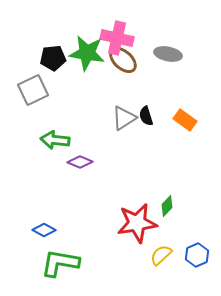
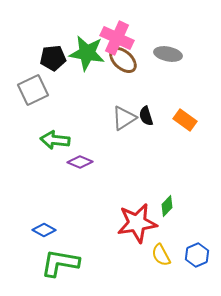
pink cross: rotated 12 degrees clockwise
yellow semicircle: rotated 75 degrees counterclockwise
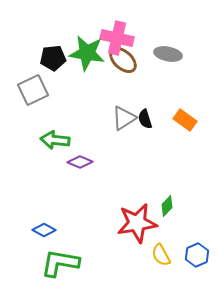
pink cross: rotated 12 degrees counterclockwise
black semicircle: moved 1 px left, 3 px down
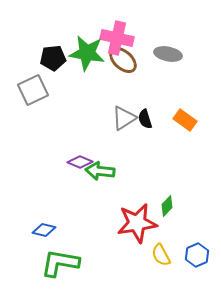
green arrow: moved 45 px right, 31 px down
blue diamond: rotated 15 degrees counterclockwise
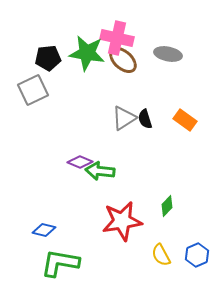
black pentagon: moved 5 px left
red star: moved 15 px left, 2 px up
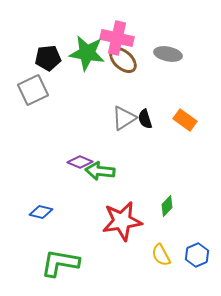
blue diamond: moved 3 px left, 18 px up
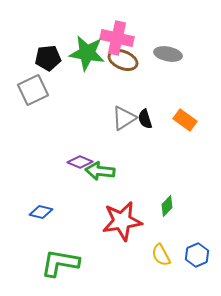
brown ellipse: rotated 20 degrees counterclockwise
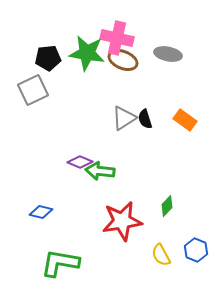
blue hexagon: moved 1 px left, 5 px up; rotated 15 degrees counterclockwise
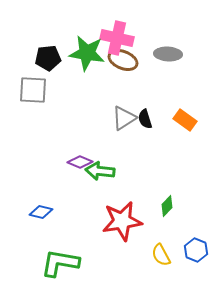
gray ellipse: rotated 8 degrees counterclockwise
gray square: rotated 28 degrees clockwise
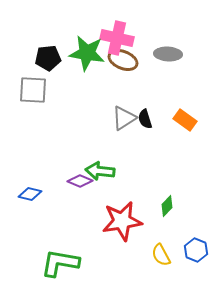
purple diamond: moved 19 px down
blue diamond: moved 11 px left, 18 px up
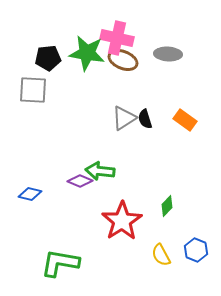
red star: rotated 24 degrees counterclockwise
